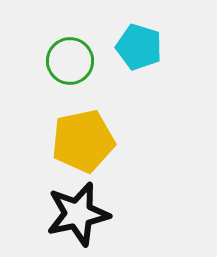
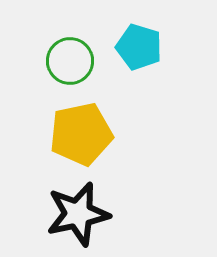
yellow pentagon: moved 2 px left, 7 px up
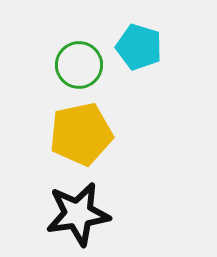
green circle: moved 9 px right, 4 px down
black star: rotated 4 degrees clockwise
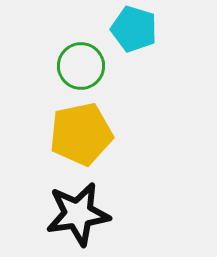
cyan pentagon: moved 5 px left, 18 px up
green circle: moved 2 px right, 1 px down
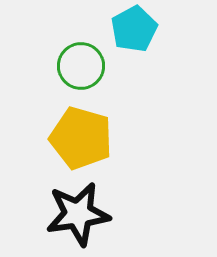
cyan pentagon: rotated 27 degrees clockwise
yellow pentagon: moved 4 px down; rotated 28 degrees clockwise
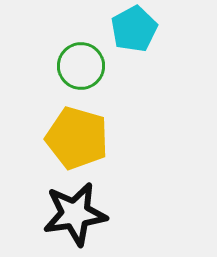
yellow pentagon: moved 4 px left
black star: moved 3 px left
